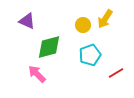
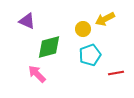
yellow arrow: rotated 30 degrees clockwise
yellow circle: moved 4 px down
red line: rotated 21 degrees clockwise
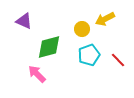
purple triangle: moved 3 px left
yellow circle: moved 1 px left
cyan pentagon: moved 1 px left
red line: moved 2 px right, 13 px up; rotated 56 degrees clockwise
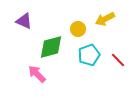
yellow circle: moved 4 px left
green diamond: moved 2 px right
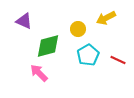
yellow arrow: moved 1 px right, 1 px up
green diamond: moved 3 px left, 1 px up
cyan pentagon: moved 1 px left; rotated 10 degrees counterclockwise
red line: rotated 21 degrees counterclockwise
pink arrow: moved 2 px right, 1 px up
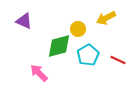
green diamond: moved 11 px right
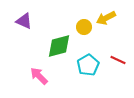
yellow circle: moved 6 px right, 2 px up
cyan pentagon: moved 10 px down
pink arrow: moved 3 px down
